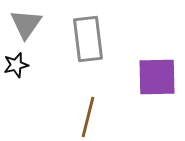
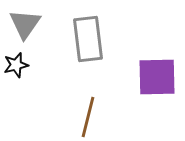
gray triangle: moved 1 px left
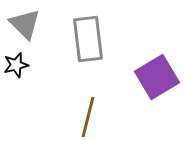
gray triangle: rotated 20 degrees counterclockwise
purple square: rotated 30 degrees counterclockwise
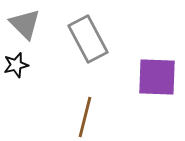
gray rectangle: rotated 21 degrees counterclockwise
purple square: rotated 33 degrees clockwise
brown line: moved 3 px left
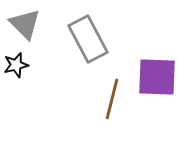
brown line: moved 27 px right, 18 px up
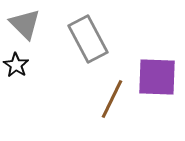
black star: rotated 25 degrees counterclockwise
brown line: rotated 12 degrees clockwise
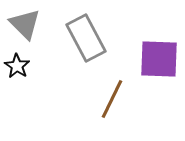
gray rectangle: moved 2 px left, 1 px up
black star: moved 1 px right, 1 px down
purple square: moved 2 px right, 18 px up
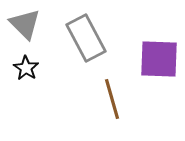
black star: moved 9 px right, 2 px down
brown line: rotated 42 degrees counterclockwise
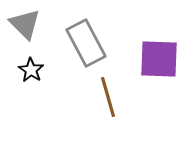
gray rectangle: moved 5 px down
black star: moved 5 px right, 2 px down
brown line: moved 4 px left, 2 px up
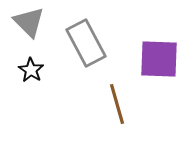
gray triangle: moved 4 px right, 2 px up
brown line: moved 9 px right, 7 px down
